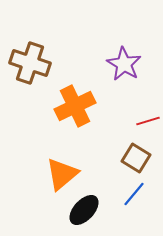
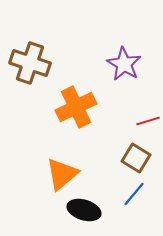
orange cross: moved 1 px right, 1 px down
black ellipse: rotated 64 degrees clockwise
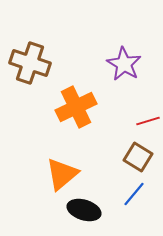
brown square: moved 2 px right, 1 px up
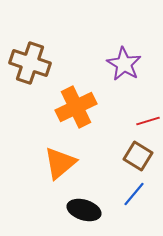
brown square: moved 1 px up
orange triangle: moved 2 px left, 11 px up
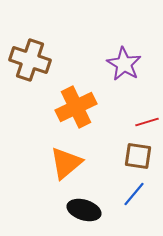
brown cross: moved 3 px up
red line: moved 1 px left, 1 px down
brown square: rotated 24 degrees counterclockwise
orange triangle: moved 6 px right
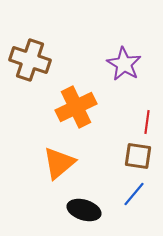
red line: rotated 65 degrees counterclockwise
orange triangle: moved 7 px left
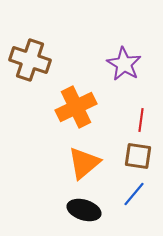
red line: moved 6 px left, 2 px up
orange triangle: moved 25 px right
